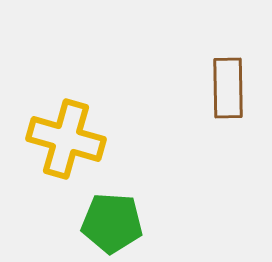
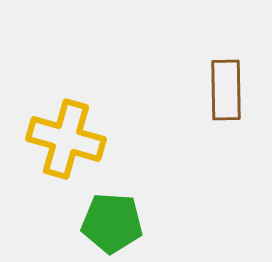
brown rectangle: moved 2 px left, 2 px down
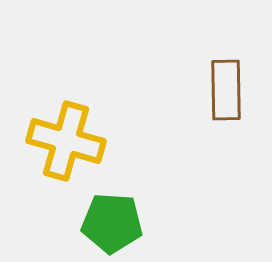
yellow cross: moved 2 px down
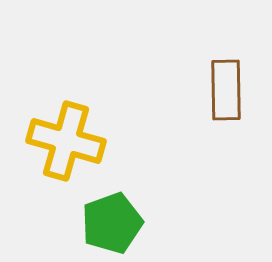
green pentagon: rotated 24 degrees counterclockwise
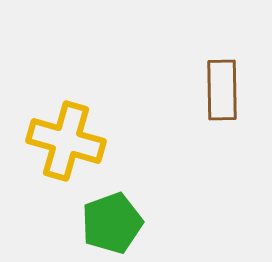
brown rectangle: moved 4 px left
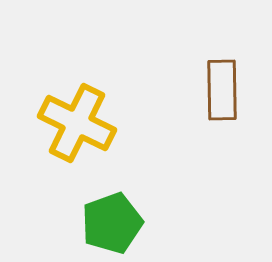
yellow cross: moved 11 px right, 18 px up; rotated 10 degrees clockwise
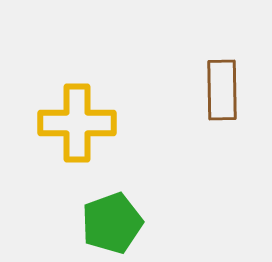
yellow cross: rotated 26 degrees counterclockwise
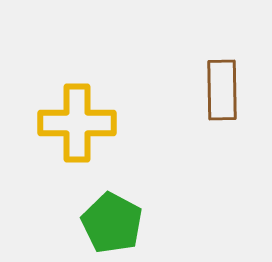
green pentagon: rotated 24 degrees counterclockwise
